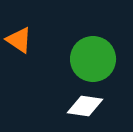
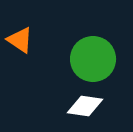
orange triangle: moved 1 px right
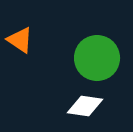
green circle: moved 4 px right, 1 px up
